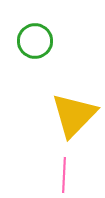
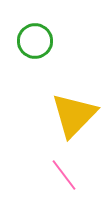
pink line: rotated 40 degrees counterclockwise
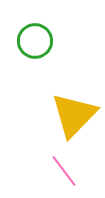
pink line: moved 4 px up
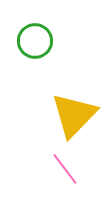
pink line: moved 1 px right, 2 px up
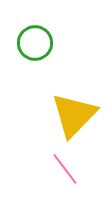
green circle: moved 2 px down
